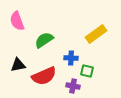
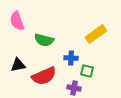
green semicircle: rotated 132 degrees counterclockwise
purple cross: moved 1 px right, 2 px down
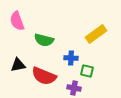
red semicircle: rotated 45 degrees clockwise
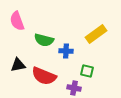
blue cross: moved 5 px left, 7 px up
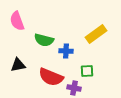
green square: rotated 16 degrees counterclockwise
red semicircle: moved 7 px right, 1 px down
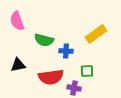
red semicircle: rotated 30 degrees counterclockwise
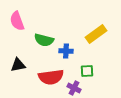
purple cross: rotated 16 degrees clockwise
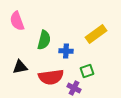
green semicircle: rotated 90 degrees counterclockwise
black triangle: moved 2 px right, 2 px down
green square: rotated 16 degrees counterclockwise
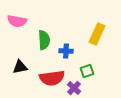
pink semicircle: rotated 60 degrees counterclockwise
yellow rectangle: moved 1 px right; rotated 30 degrees counterclockwise
green semicircle: rotated 18 degrees counterclockwise
red semicircle: moved 1 px right, 1 px down
purple cross: rotated 16 degrees clockwise
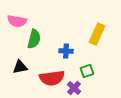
green semicircle: moved 10 px left, 1 px up; rotated 18 degrees clockwise
